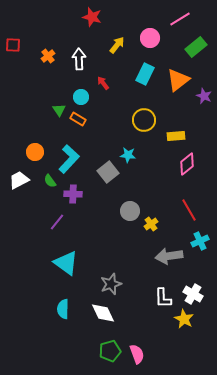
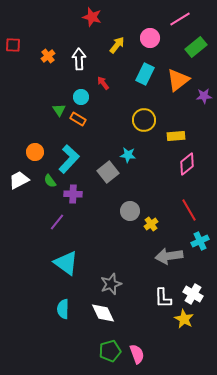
purple star: rotated 28 degrees counterclockwise
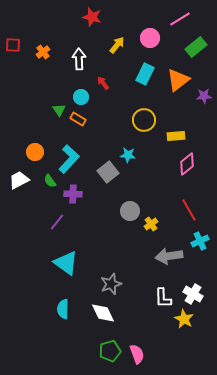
orange cross: moved 5 px left, 4 px up
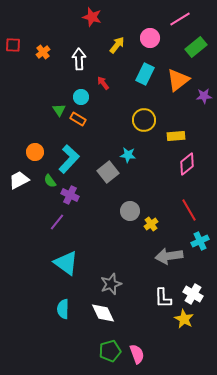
purple cross: moved 3 px left, 1 px down; rotated 24 degrees clockwise
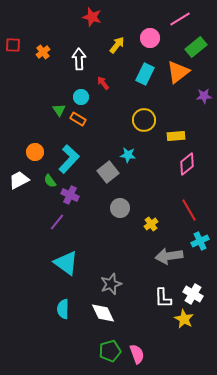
orange triangle: moved 8 px up
gray circle: moved 10 px left, 3 px up
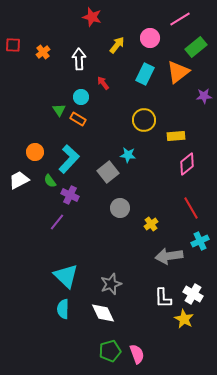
red line: moved 2 px right, 2 px up
cyan triangle: moved 13 px down; rotated 8 degrees clockwise
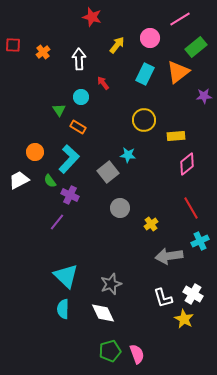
orange rectangle: moved 8 px down
white L-shape: rotated 15 degrees counterclockwise
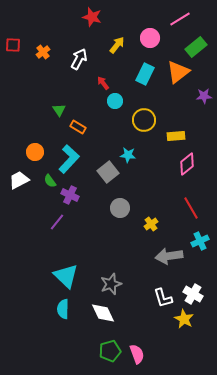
white arrow: rotated 30 degrees clockwise
cyan circle: moved 34 px right, 4 px down
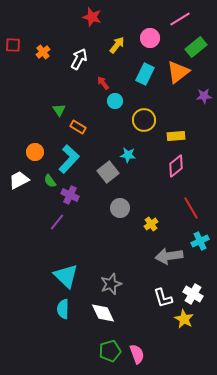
pink diamond: moved 11 px left, 2 px down
